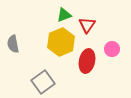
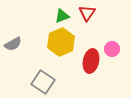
green triangle: moved 2 px left, 1 px down
red triangle: moved 12 px up
gray semicircle: rotated 108 degrees counterclockwise
red ellipse: moved 4 px right
gray square: rotated 20 degrees counterclockwise
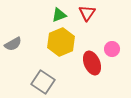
green triangle: moved 3 px left, 1 px up
red ellipse: moved 1 px right, 2 px down; rotated 35 degrees counterclockwise
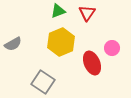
green triangle: moved 1 px left, 4 px up
pink circle: moved 1 px up
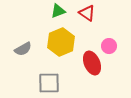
red triangle: rotated 30 degrees counterclockwise
gray semicircle: moved 10 px right, 5 px down
pink circle: moved 3 px left, 2 px up
gray square: moved 6 px right, 1 px down; rotated 35 degrees counterclockwise
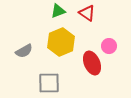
gray semicircle: moved 1 px right, 2 px down
